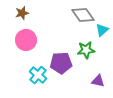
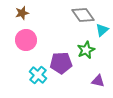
green star: rotated 18 degrees counterclockwise
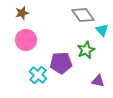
cyan triangle: rotated 32 degrees counterclockwise
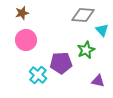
gray diamond: rotated 50 degrees counterclockwise
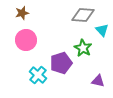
green star: moved 3 px left, 2 px up; rotated 18 degrees counterclockwise
purple pentagon: rotated 15 degrees counterclockwise
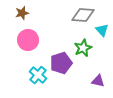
pink circle: moved 2 px right
green star: rotated 18 degrees clockwise
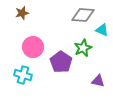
cyan triangle: rotated 24 degrees counterclockwise
pink circle: moved 5 px right, 7 px down
purple pentagon: moved 1 px up; rotated 20 degrees counterclockwise
cyan cross: moved 15 px left; rotated 24 degrees counterclockwise
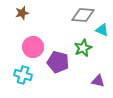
purple pentagon: moved 3 px left; rotated 20 degrees counterclockwise
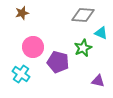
cyan triangle: moved 1 px left, 3 px down
cyan cross: moved 2 px left, 1 px up; rotated 18 degrees clockwise
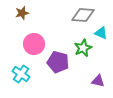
pink circle: moved 1 px right, 3 px up
